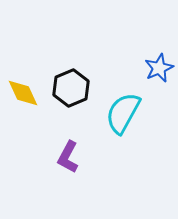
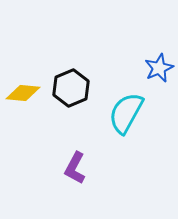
yellow diamond: rotated 60 degrees counterclockwise
cyan semicircle: moved 3 px right
purple L-shape: moved 7 px right, 11 px down
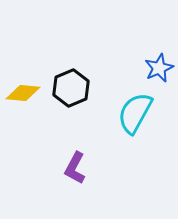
cyan semicircle: moved 9 px right
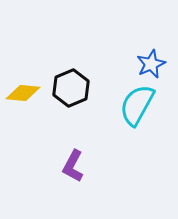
blue star: moved 8 px left, 4 px up
cyan semicircle: moved 2 px right, 8 px up
purple L-shape: moved 2 px left, 2 px up
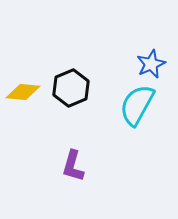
yellow diamond: moved 1 px up
purple L-shape: rotated 12 degrees counterclockwise
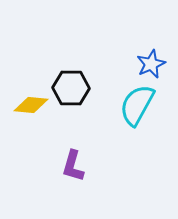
black hexagon: rotated 24 degrees clockwise
yellow diamond: moved 8 px right, 13 px down
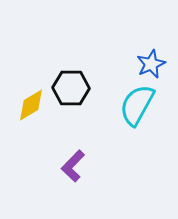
yellow diamond: rotated 36 degrees counterclockwise
purple L-shape: rotated 28 degrees clockwise
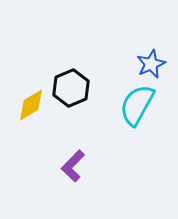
black hexagon: rotated 24 degrees counterclockwise
